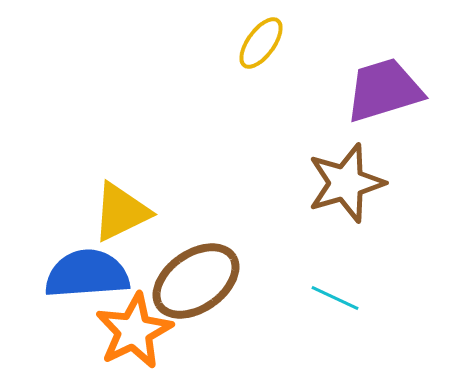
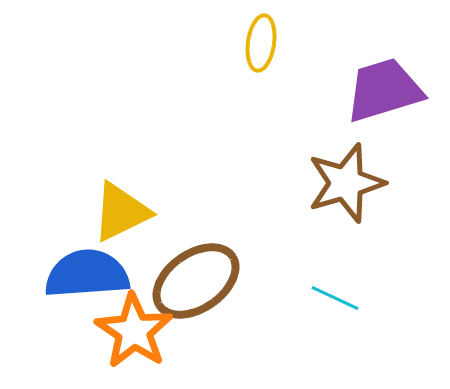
yellow ellipse: rotated 28 degrees counterclockwise
orange star: rotated 12 degrees counterclockwise
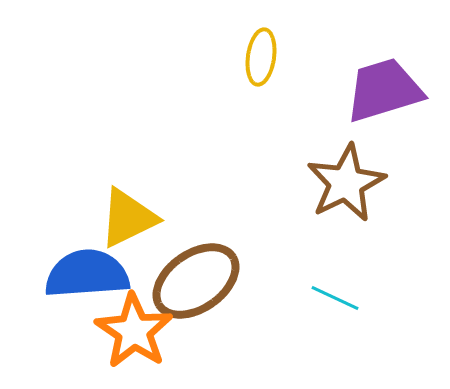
yellow ellipse: moved 14 px down
brown star: rotated 10 degrees counterclockwise
yellow triangle: moved 7 px right, 6 px down
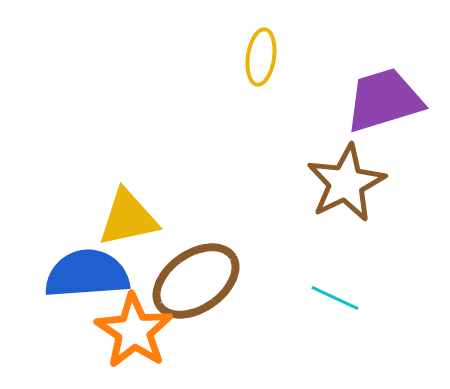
purple trapezoid: moved 10 px down
yellow triangle: rotated 14 degrees clockwise
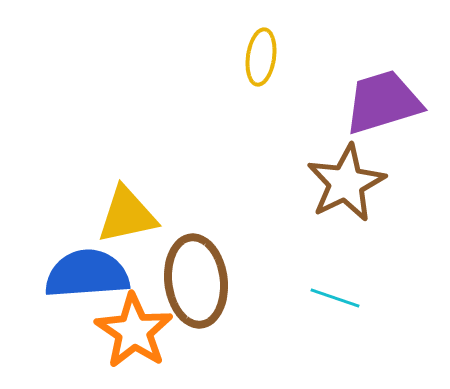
purple trapezoid: moved 1 px left, 2 px down
yellow triangle: moved 1 px left, 3 px up
brown ellipse: rotated 62 degrees counterclockwise
cyan line: rotated 6 degrees counterclockwise
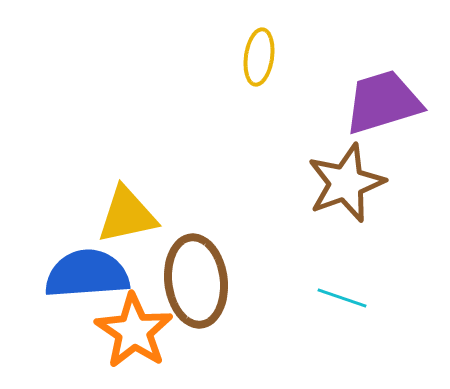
yellow ellipse: moved 2 px left
brown star: rotated 6 degrees clockwise
cyan line: moved 7 px right
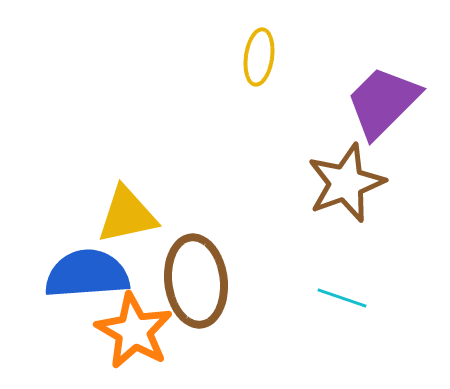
purple trapezoid: rotated 28 degrees counterclockwise
orange star: rotated 4 degrees counterclockwise
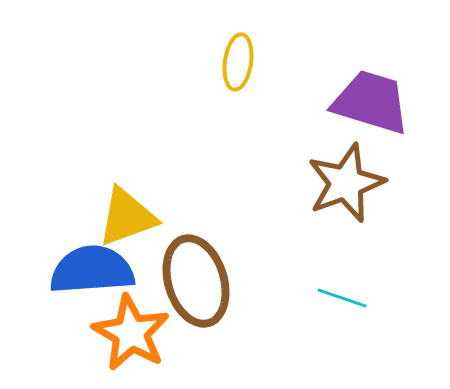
yellow ellipse: moved 21 px left, 5 px down
purple trapezoid: moved 12 px left; rotated 62 degrees clockwise
yellow triangle: moved 2 px down; rotated 8 degrees counterclockwise
blue semicircle: moved 5 px right, 4 px up
brown ellipse: rotated 10 degrees counterclockwise
orange star: moved 3 px left, 2 px down
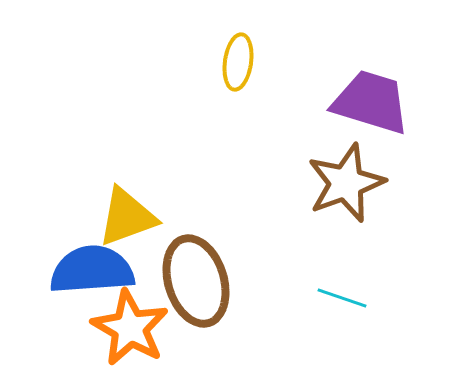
orange star: moved 1 px left, 5 px up
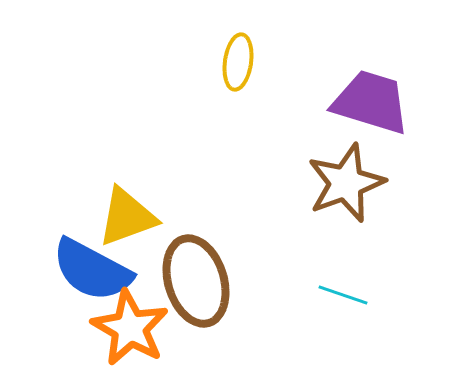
blue semicircle: rotated 148 degrees counterclockwise
cyan line: moved 1 px right, 3 px up
